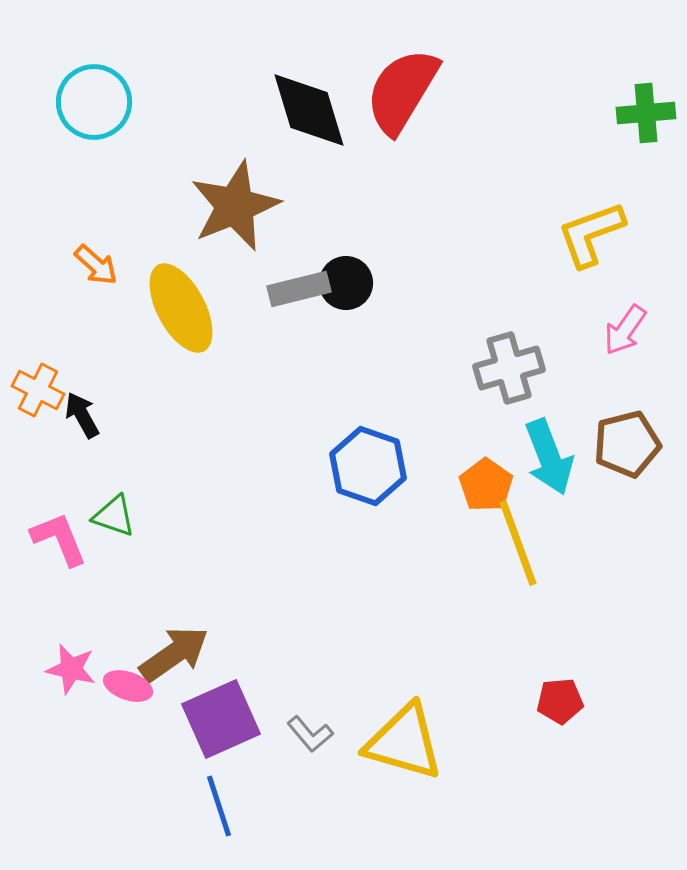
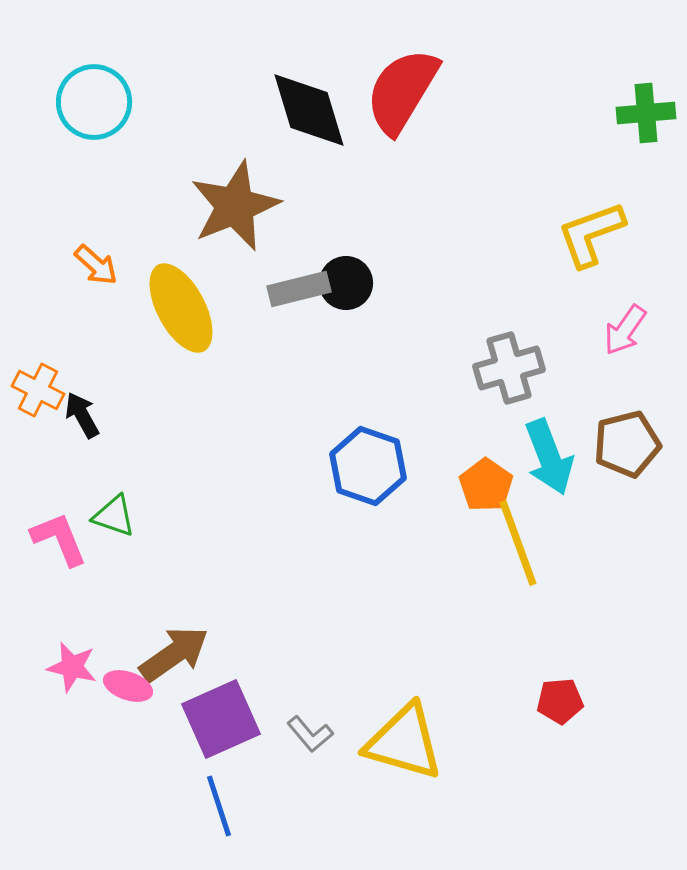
pink star: moved 1 px right, 2 px up
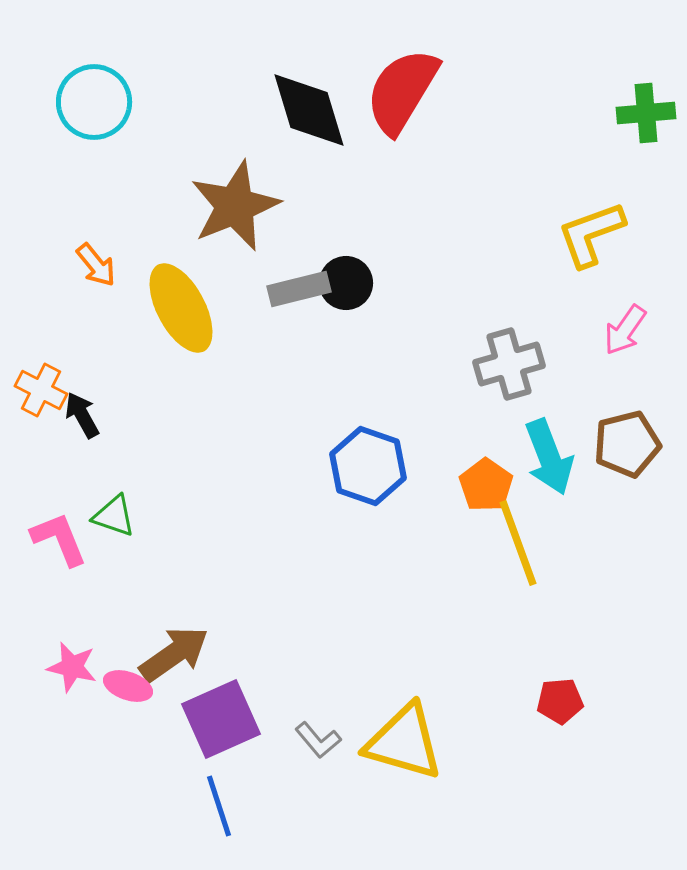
orange arrow: rotated 9 degrees clockwise
gray cross: moved 4 px up
orange cross: moved 3 px right
gray L-shape: moved 8 px right, 6 px down
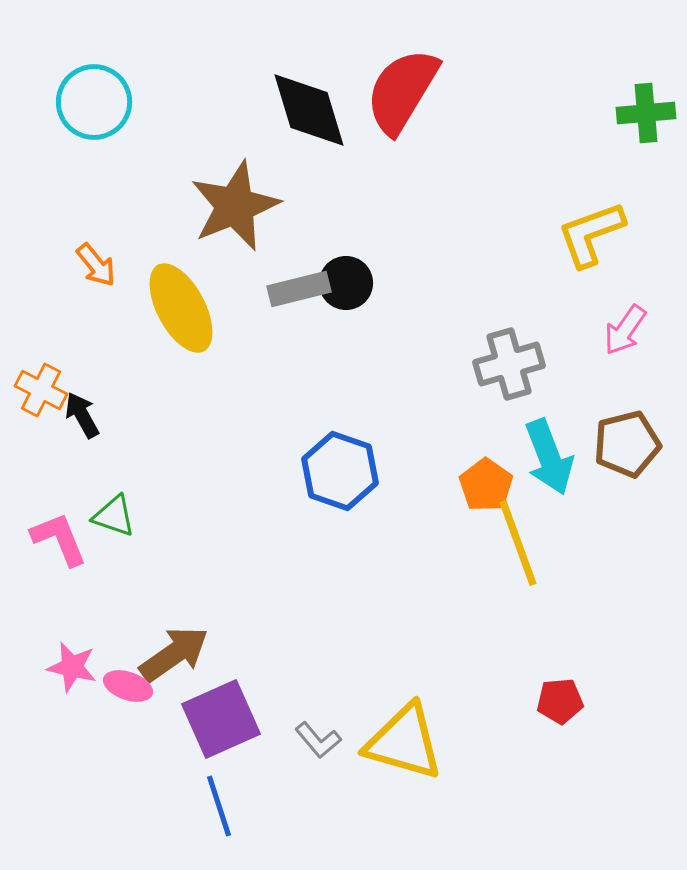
blue hexagon: moved 28 px left, 5 px down
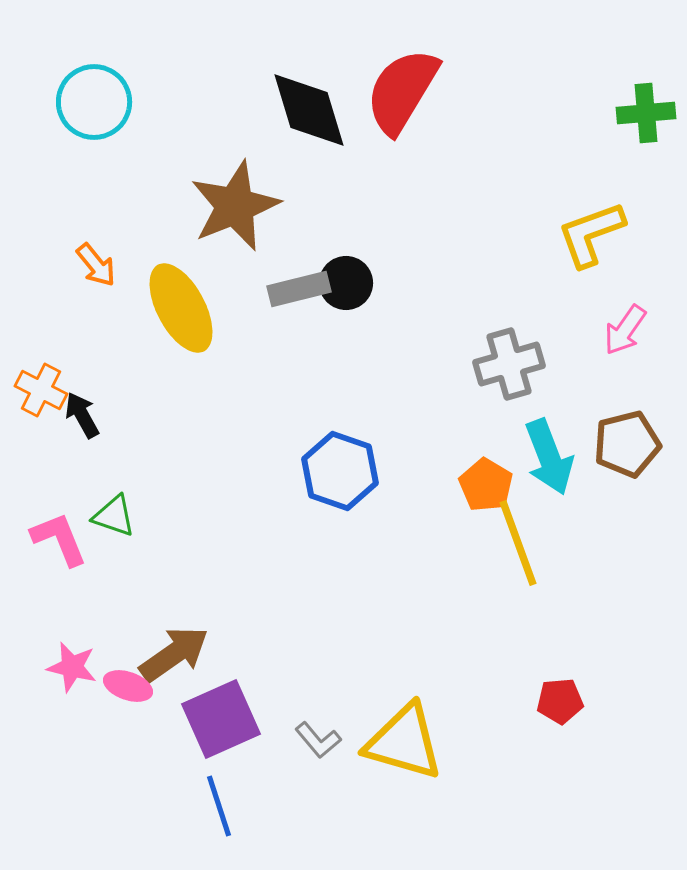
orange pentagon: rotated 4 degrees counterclockwise
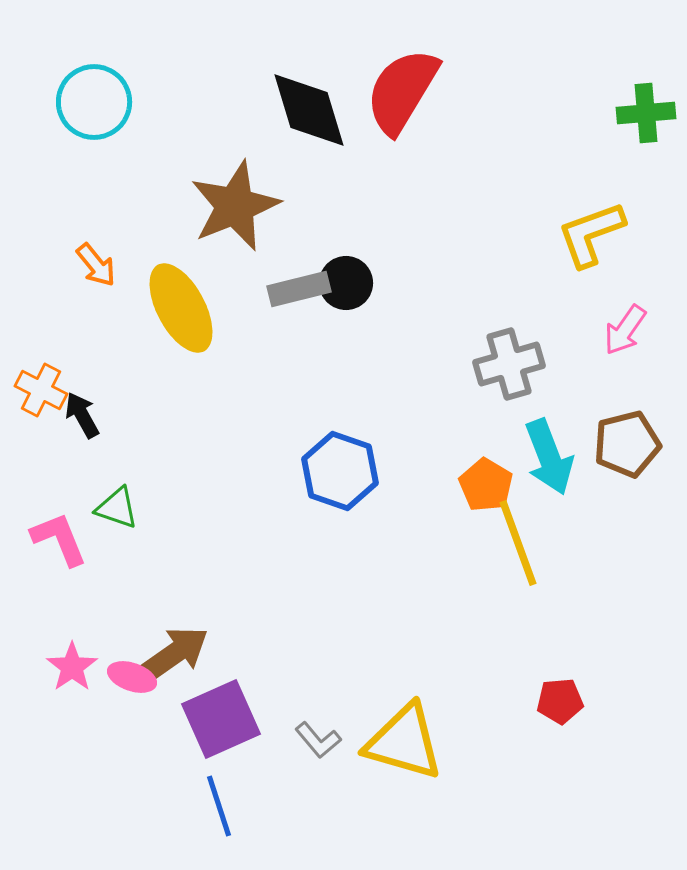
green triangle: moved 3 px right, 8 px up
pink star: rotated 24 degrees clockwise
pink ellipse: moved 4 px right, 9 px up
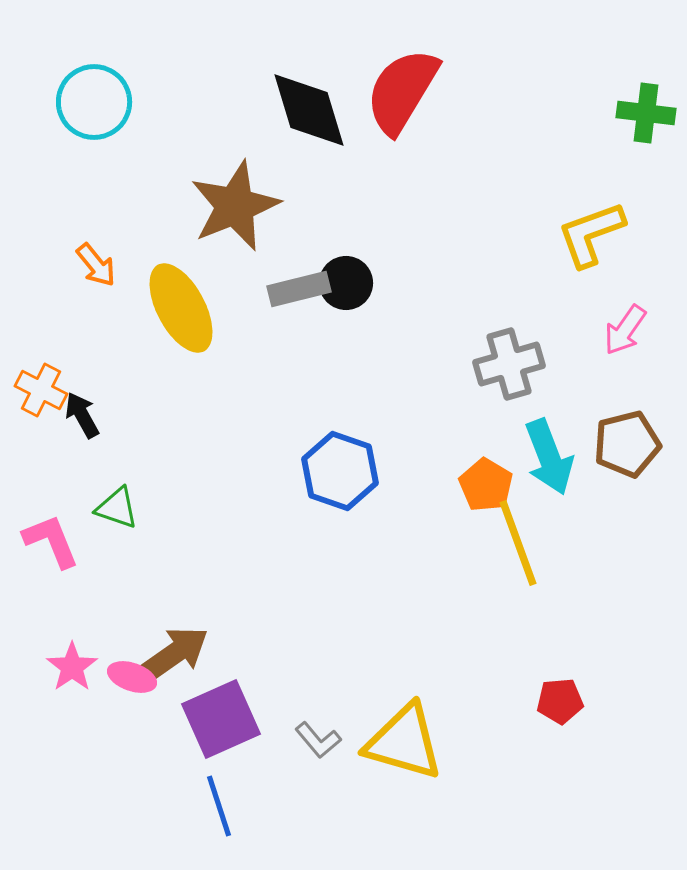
green cross: rotated 12 degrees clockwise
pink L-shape: moved 8 px left, 2 px down
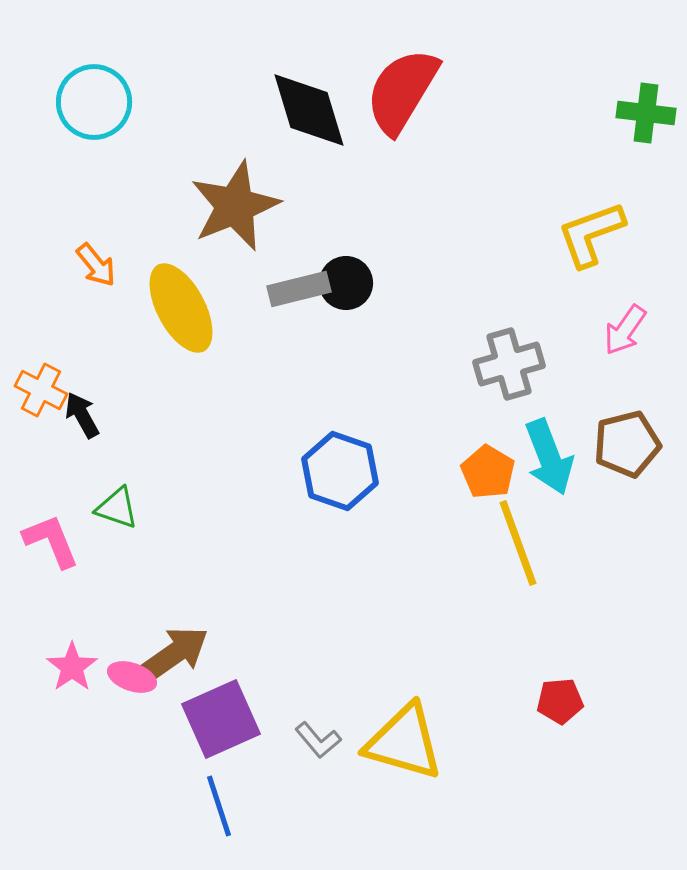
orange pentagon: moved 2 px right, 13 px up
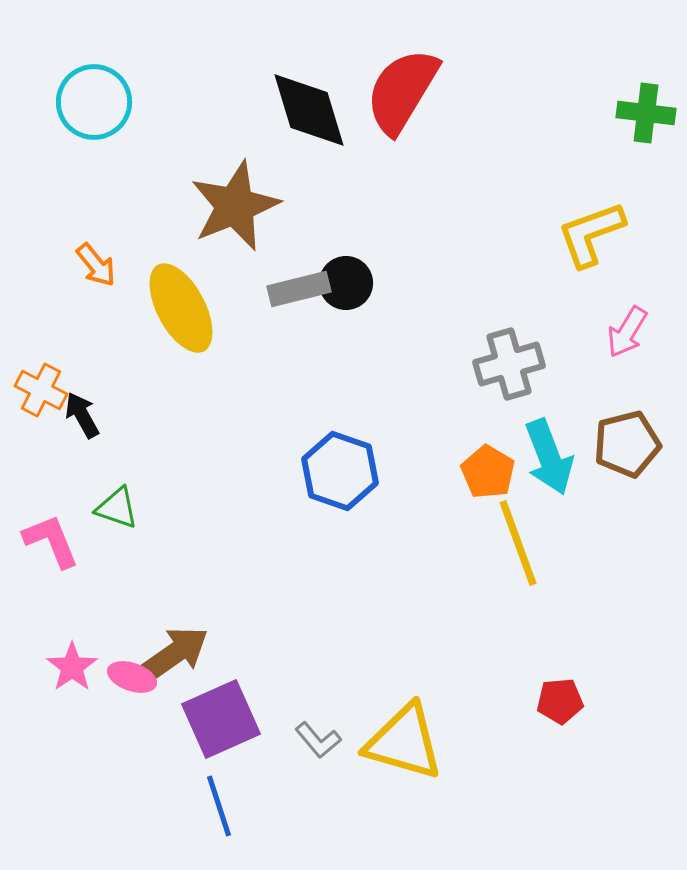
pink arrow: moved 2 px right, 2 px down; rotated 4 degrees counterclockwise
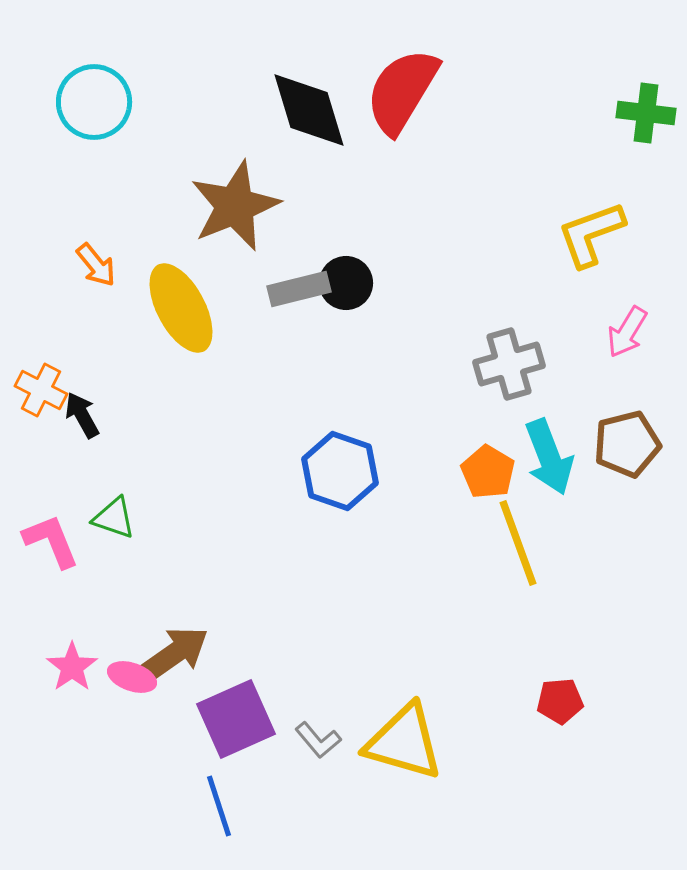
green triangle: moved 3 px left, 10 px down
purple square: moved 15 px right
